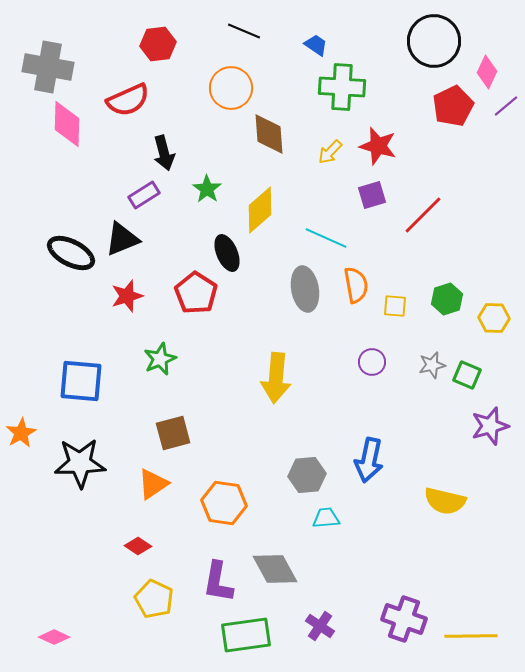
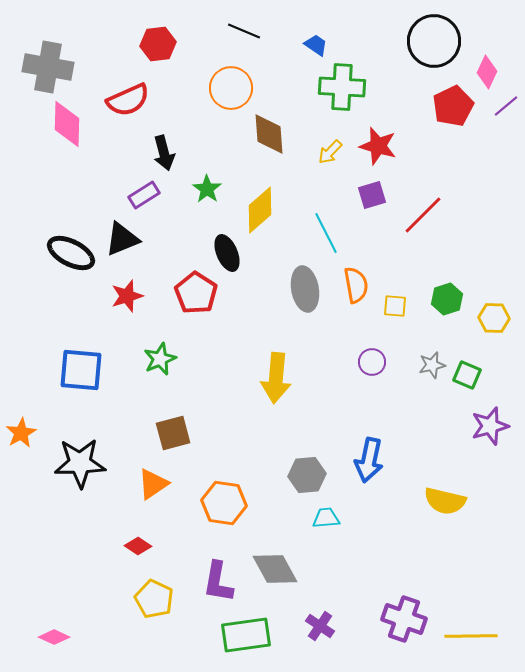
cyan line at (326, 238): moved 5 px up; rotated 39 degrees clockwise
blue square at (81, 381): moved 11 px up
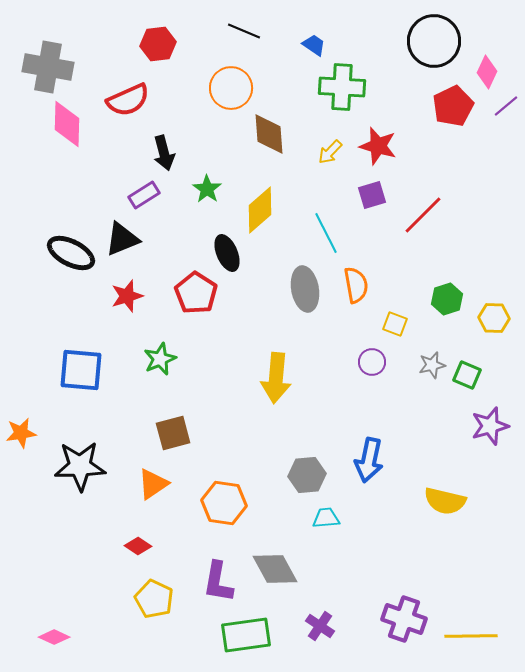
blue trapezoid at (316, 45): moved 2 px left
yellow square at (395, 306): moved 18 px down; rotated 15 degrees clockwise
orange star at (21, 433): rotated 20 degrees clockwise
black star at (80, 463): moved 3 px down
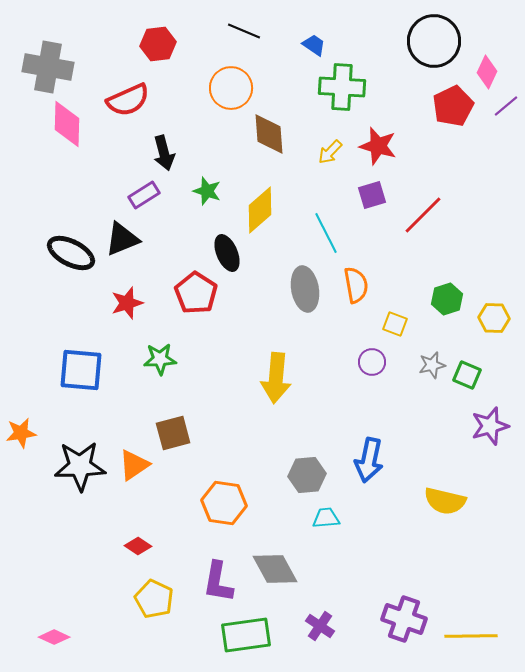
green star at (207, 189): moved 2 px down; rotated 16 degrees counterclockwise
red star at (127, 296): moved 7 px down
green star at (160, 359): rotated 20 degrees clockwise
orange triangle at (153, 484): moved 19 px left, 19 px up
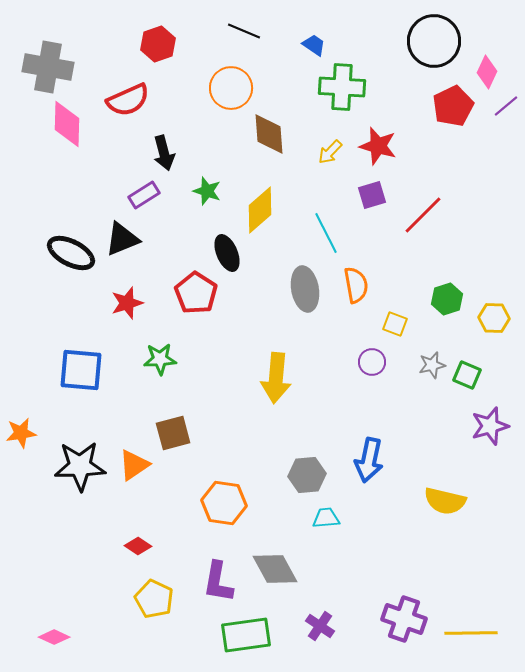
red hexagon at (158, 44): rotated 12 degrees counterclockwise
yellow line at (471, 636): moved 3 px up
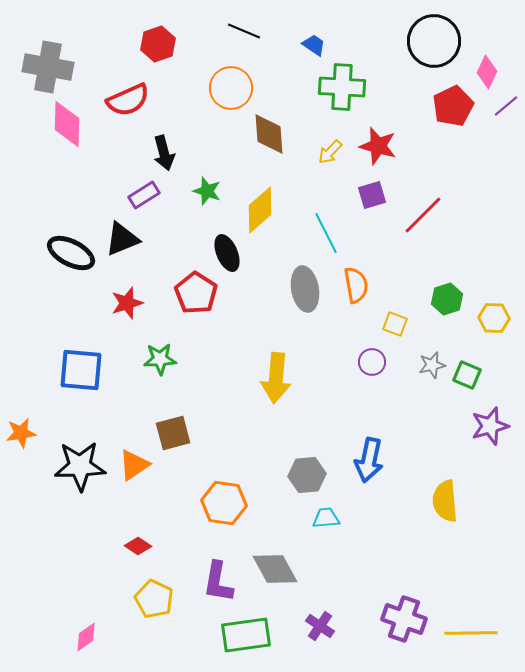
yellow semicircle at (445, 501): rotated 72 degrees clockwise
pink diamond at (54, 637): moved 32 px right; rotated 60 degrees counterclockwise
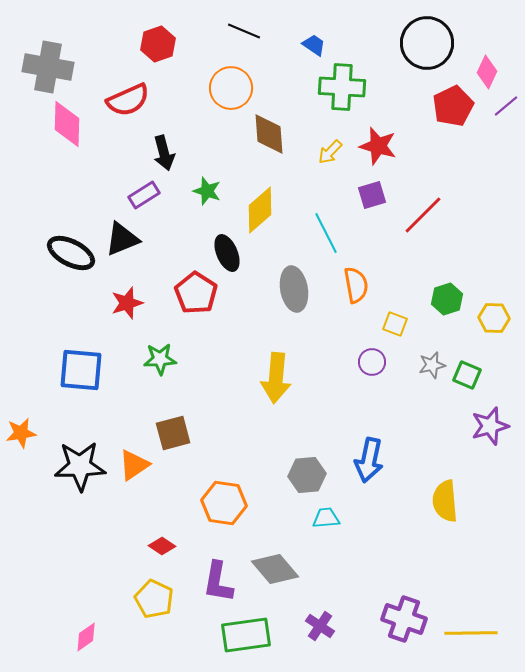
black circle at (434, 41): moved 7 px left, 2 px down
gray ellipse at (305, 289): moved 11 px left
red diamond at (138, 546): moved 24 px right
gray diamond at (275, 569): rotated 12 degrees counterclockwise
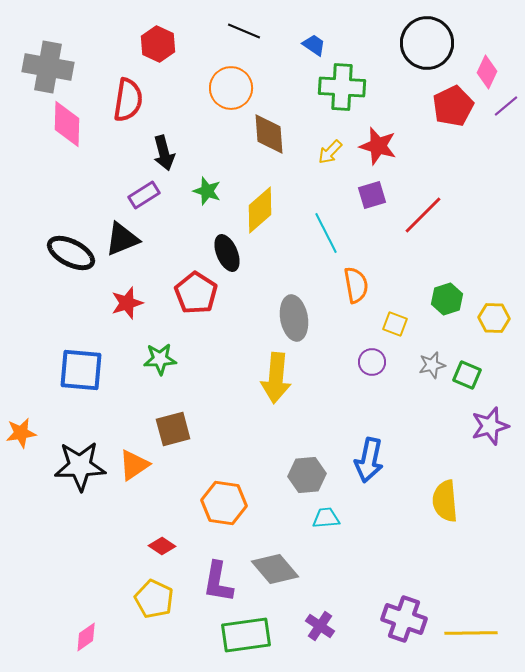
red hexagon at (158, 44): rotated 16 degrees counterclockwise
red semicircle at (128, 100): rotated 57 degrees counterclockwise
gray ellipse at (294, 289): moved 29 px down
brown square at (173, 433): moved 4 px up
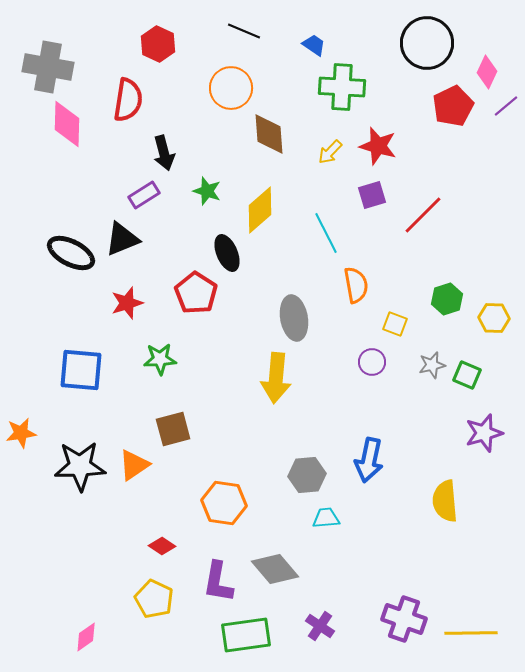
purple star at (490, 426): moved 6 px left, 7 px down
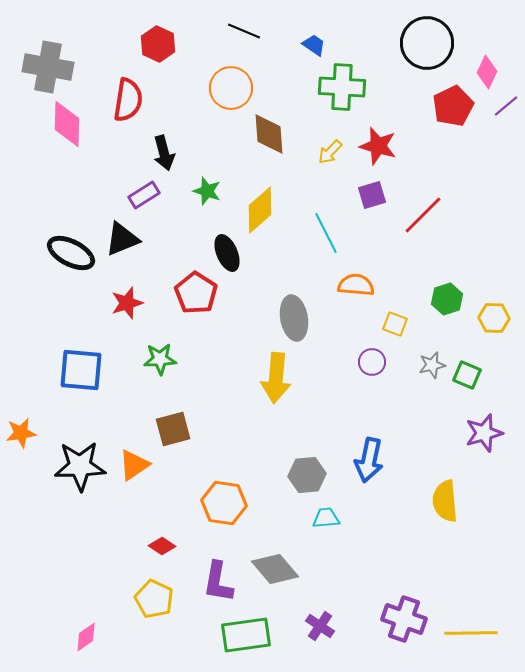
orange semicircle at (356, 285): rotated 75 degrees counterclockwise
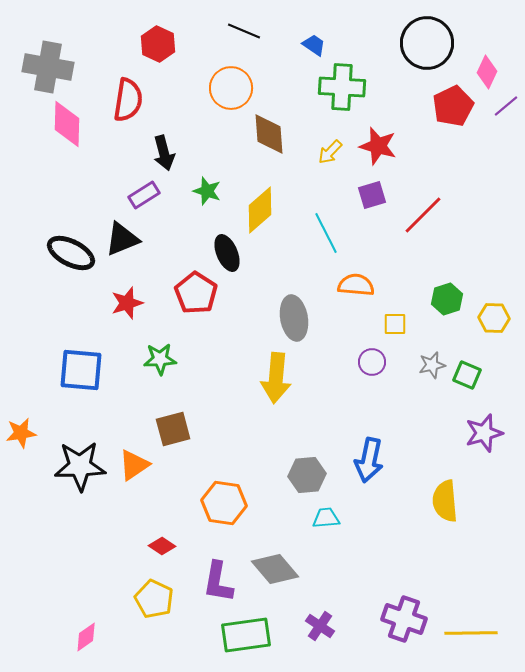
yellow square at (395, 324): rotated 20 degrees counterclockwise
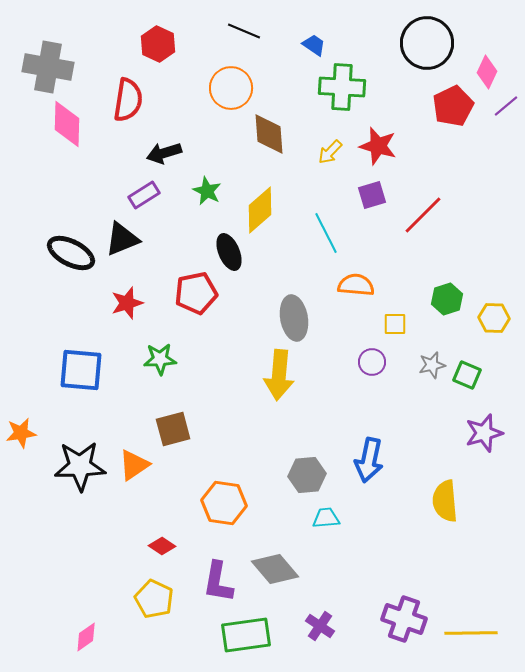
black arrow at (164, 153): rotated 88 degrees clockwise
green star at (207, 191): rotated 8 degrees clockwise
black ellipse at (227, 253): moved 2 px right, 1 px up
red pentagon at (196, 293): rotated 27 degrees clockwise
yellow arrow at (276, 378): moved 3 px right, 3 px up
